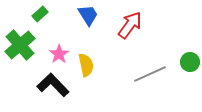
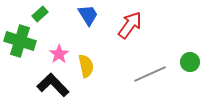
green cross: moved 4 px up; rotated 32 degrees counterclockwise
yellow semicircle: moved 1 px down
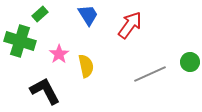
black L-shape: moved 8 px left, 6 px down; rotated 16 degrees clockwise
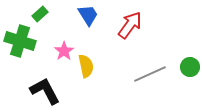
pink star: moved 5 px right, 3 px up
green circle: moved 5 px down
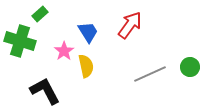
blue trapezoid: moved 17 px down
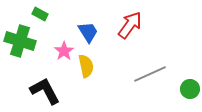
green rectangle: rotated 70 degrees clockwise
green circle: moved 22 px down
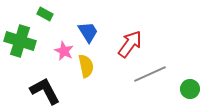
green rectangle: moved 5 px right
red arrow: moved 19 px down
pink star: rotated 12 degrees counterclockwise
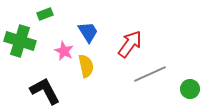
green rectangle: rotated 49 degrees counterclockwise
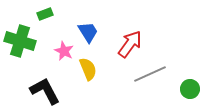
yellow semicircle: moved 2 px right, 3 px down; rotated 10 degrees counterclockwise
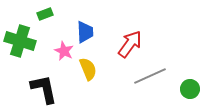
blue trapezoid: moved 3 px left; rotated 30 degrees clockwise
gray line: moved 2 px down
black L-shape: moved 1 px left, 2 px up; rotated 16 degrees clockwise
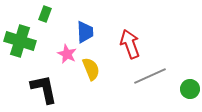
green rectangle: rotated 49 degrees counterclockwise
red arrow: rotated 56 degrees counterclockwise
pink star: moved 3 px right, 3 px down
yellow semicircle: moved 3 px right
